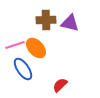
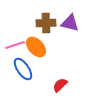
brown cross: moved 3 px down
orange ellipse: moved 1 px up
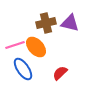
brown cross: rotated 12 degrees counterclockwise
red semicircle: moved 12 px up
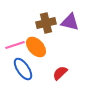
purple triangle: moved 1 px up
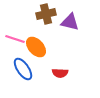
brown cross: moved 9 px up
pink line: moved 6 px up; rotated 36 degrees clockwise
red semicircle: rotated 133 degrees counterclockwise
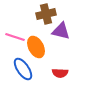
purple triangle: moved 9 px left, 9 px down
pink line: moved 2 px up
orange ellipse: rotated 15 degrees clockwise
